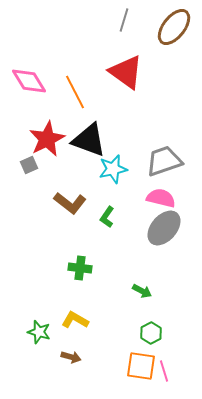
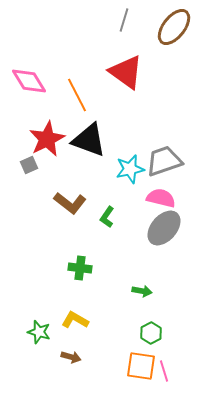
orange line: moved 2 px right, 3 px down
cyan star: moved 17 px right
green arrow: rotated 18 degrees counterclockwise
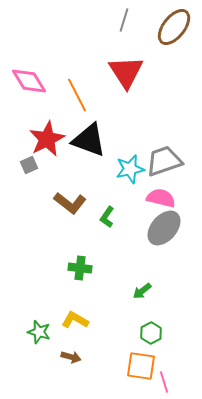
red triangle: rotated 21 degrees clockwise
green arrow: rotated 132 degrees clockwise
pink line: moved 11 px down
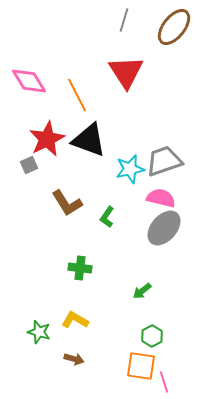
brown L-shape: moved 3 px left; rotated 20 degrees clockwise
green hexagon: moved 1 px right, 3 px down
brown arrow: moved 3 px right, 2 px down
